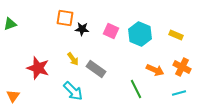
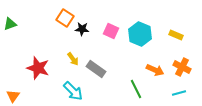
orange square: rotated 24 degrees clockwise
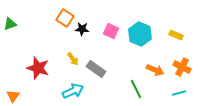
cyan arrow: rotated 70 degrees counterclockwise
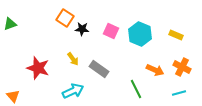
gray rectangle: moved 3 px right
orange triangle: rotated 16 degrees counterclockwise
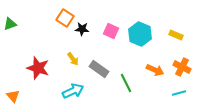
green line: moved 10 px left, 6 px up
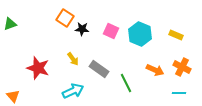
cyan line: rotated 16 degrees clockwise
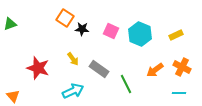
yellow rectangle: rotated 48 degrees counterclockwise
orange arrow: rotated 120 degrees clockwise
green line: moved 1 px down
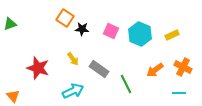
yellow rectangle: moved 4 px left
orange cross: moved 1 px right
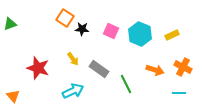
orange arrow: rotated 126 degrees counterclockwise
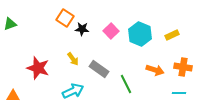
pink square: rotated 21 degrees clockwise
orange cross: rotated 18 degrees counterclockwise
orange triangle: rotated 48 degrees counterclockwise
